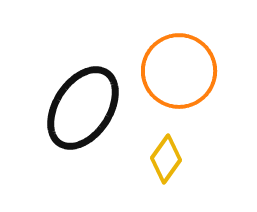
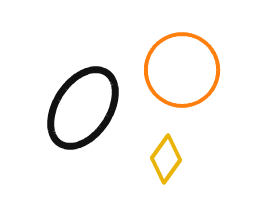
orange circle: moved 3 px right, 1 px up
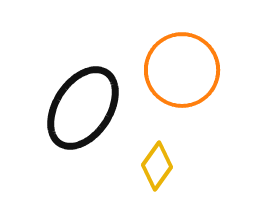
yellow diamond: moved 9 px left, 7 px down
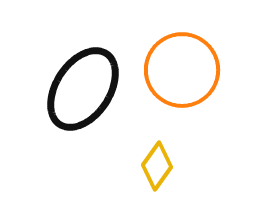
black ellipse: moved 19 px up
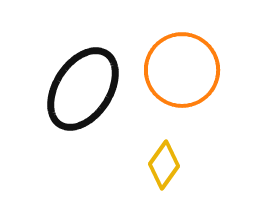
yellow diamond: moved 7 px right, 1 px up
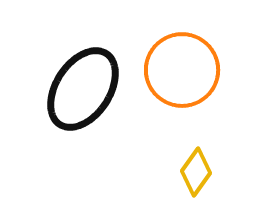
yellow diamond: moved 32 px right, 7 px down
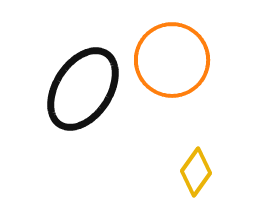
orange circle: moved 10 px left, 10 px up
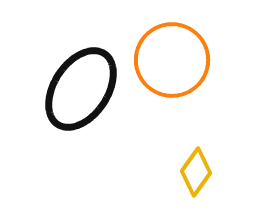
black ellipse: moved 2 px left
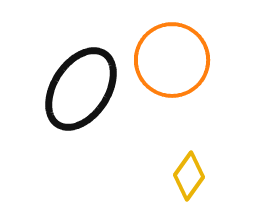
yellow diamond: moved 7 px left, 4 px down
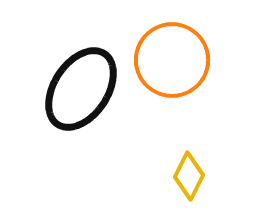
yellow diamond: rotated 9 degrees counterclockwise
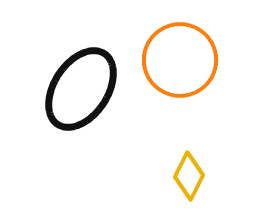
orange circle: moved 8 px right
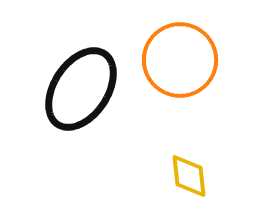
yellow diamond: rotated 33 degrees counterclockwise
